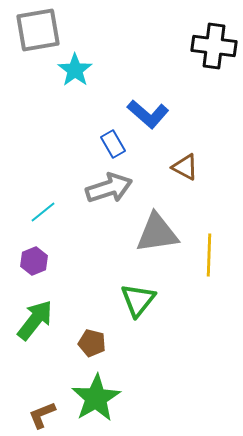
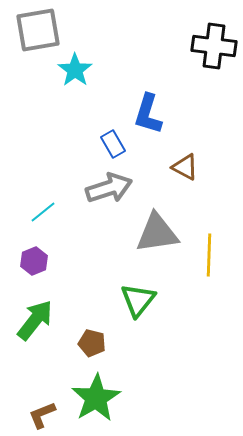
blue L-shape: rotated 66 degrees clockwise
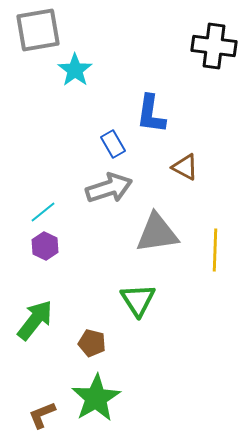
blue L-shape: moved 3 px right; rotated 9 degrees counterclockwise
yellow line: moved 6 px right, 5 px up
purple hexagon: moved 11 px right, 15 px up; rotated 12 degrees counterclockwise
green triangle: rotated 12 degrees counterclockwise
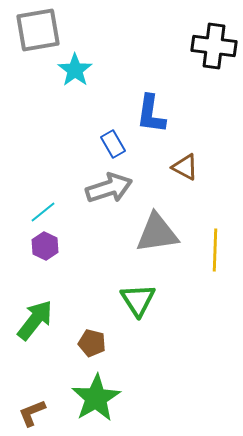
brown L-shape: moved 10 px left, 2 px up
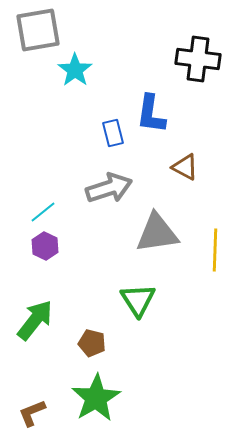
black cross: moved 16 px left, 13 px down
blue rectangle: moved 11 px up; rotated 16 degrees clockwise
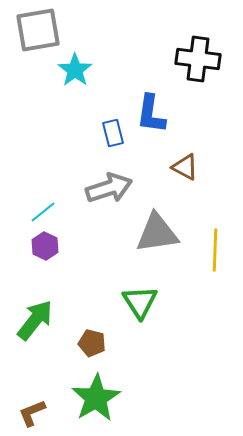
green triangle: moved 2 px right, 2 px down
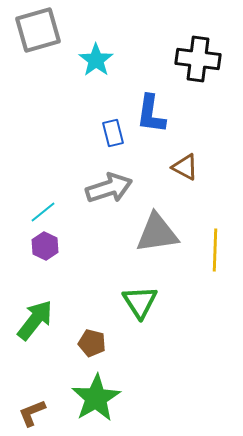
gray square: rotated 6 degrees counterclockwise
cyan star: moved 21 px right, 10 px up
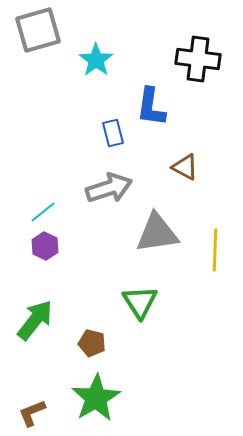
blue L-shape: moved 7 px up
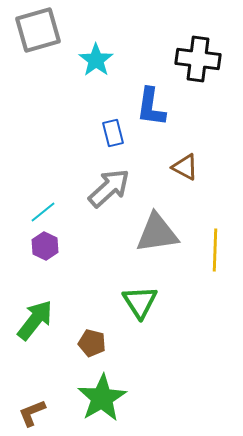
gray arrow: rotated 24 degrees counterclockwise
green star: moved 6 px right
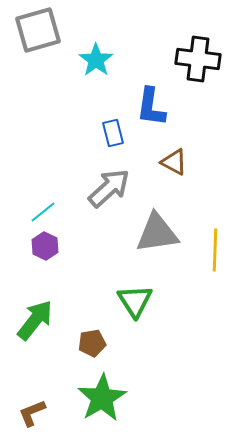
brown triangle: moved 11 px left, 5 px up
green triangle: moved 5 px left, 1 px up
brown pentagon: rotated 24 degrees counterclockwise
